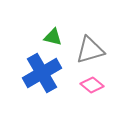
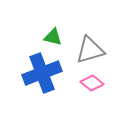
blue cross: rotated 9 degrees clockwise
pink diamond: moved 2 px up
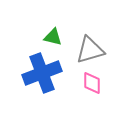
pink diamond: rotated 50 degrees clockwise
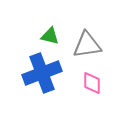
green triangle: moved 3 px left, 1 px up
gray triangle: moved 3 px left, 5 px up; rotated 8 degrees clockwise
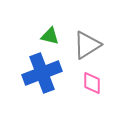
gray triangle: rotated 24 degrees counterclockwise
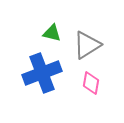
green triangle: moved 2 px right, 3 px up
pink diamond: moved 1 px left; rotated 10 degrees clockwise
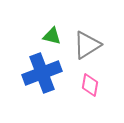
green triangle: moved 3 px down
pink diamond: moved 1 px left, 2 px down
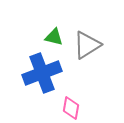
green triangle: moved 2 px right, 1 px down
pink diamond: moved 19 px left, 23 px down
